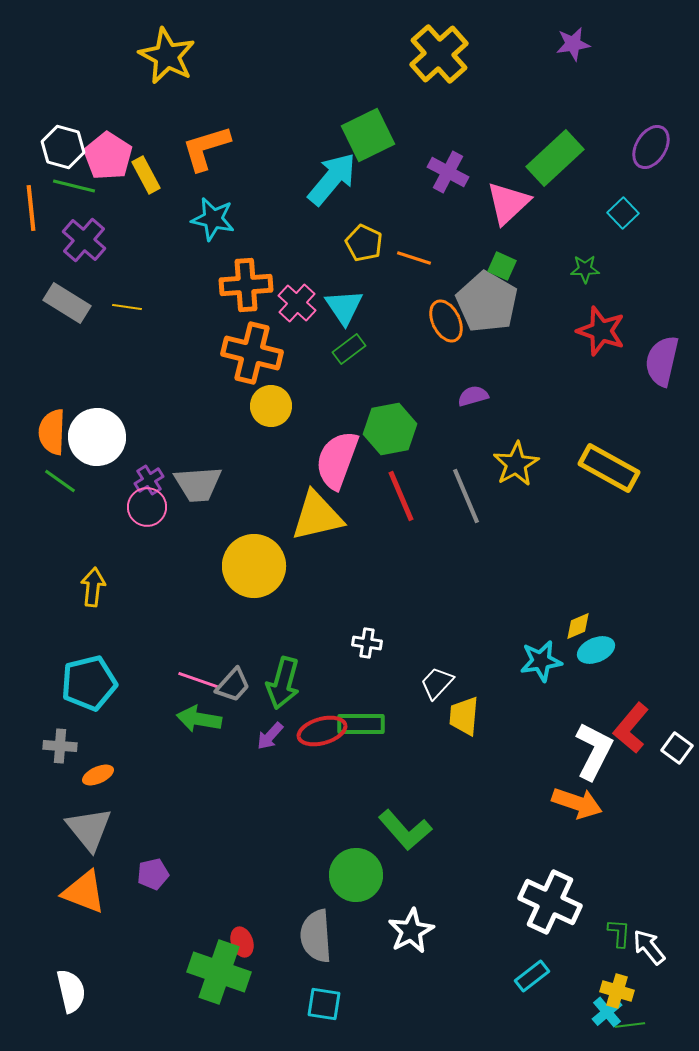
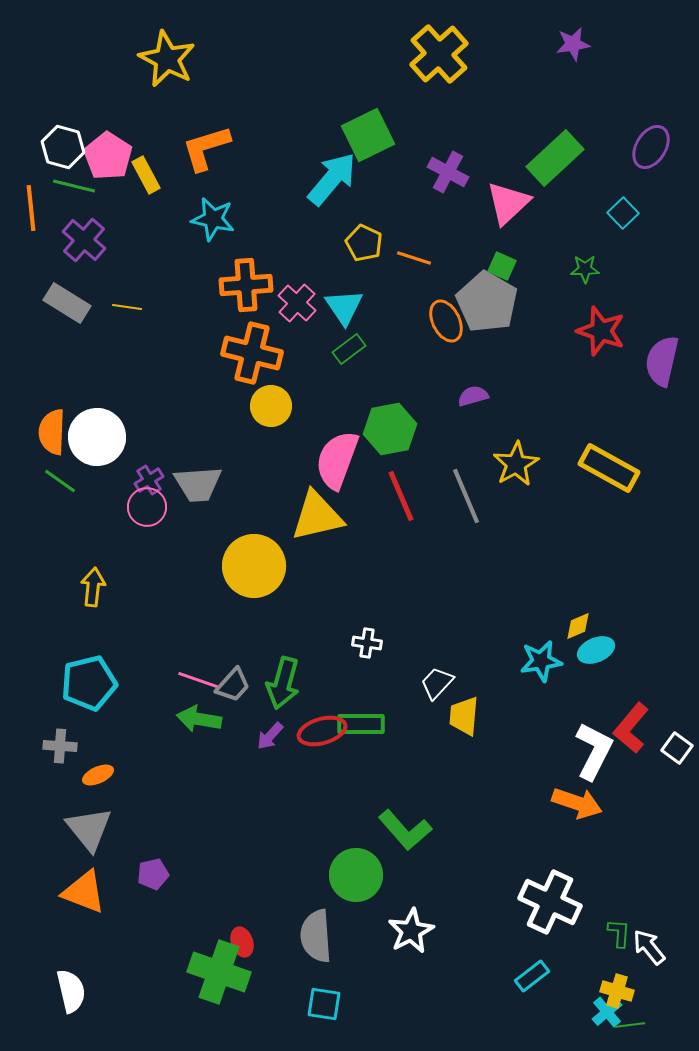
yellow star at (167, 56): moved 3 px down
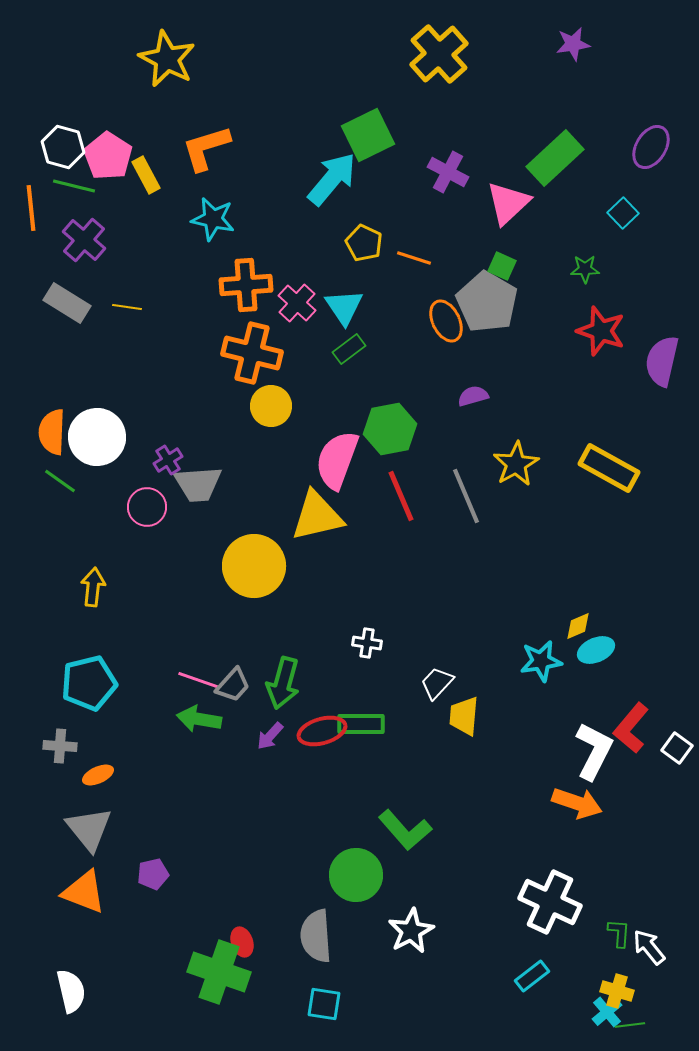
purple cross at (149, 480): moved 19 px right, 20 px up
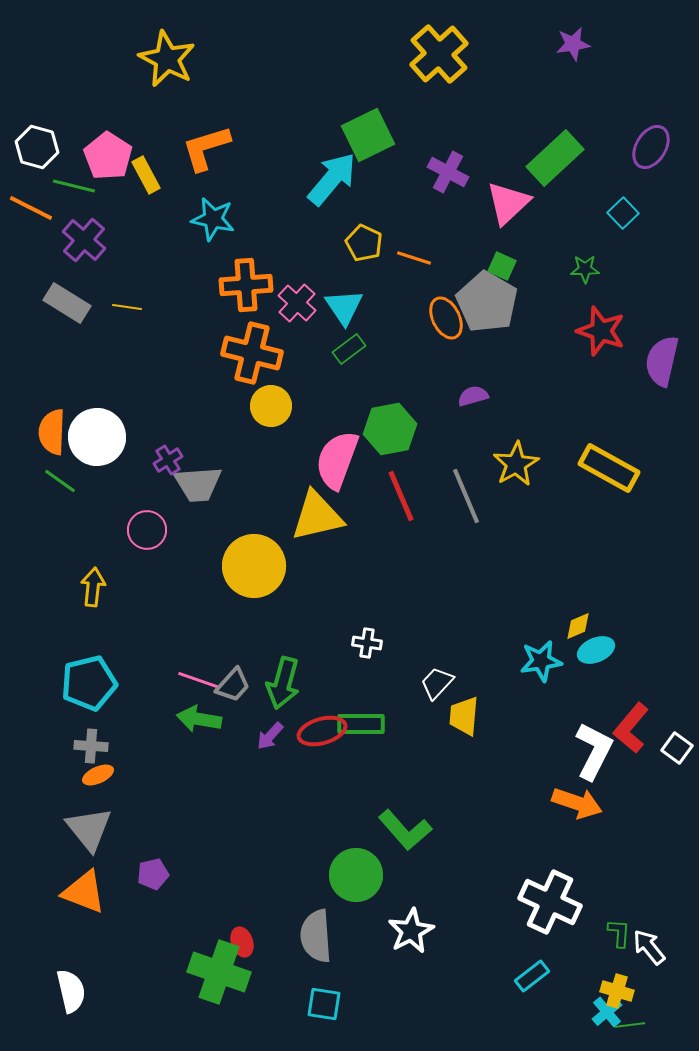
white hexagon at (63, 147): moved 26 px left
orange line at (31, 208): rotated 57 degrees counterclockwise
orange ellipse at (446, 321): moved 3 px up
pink circle at (147, 507): moved 23 px down
gray cross at (60, 746): moved 31 px right
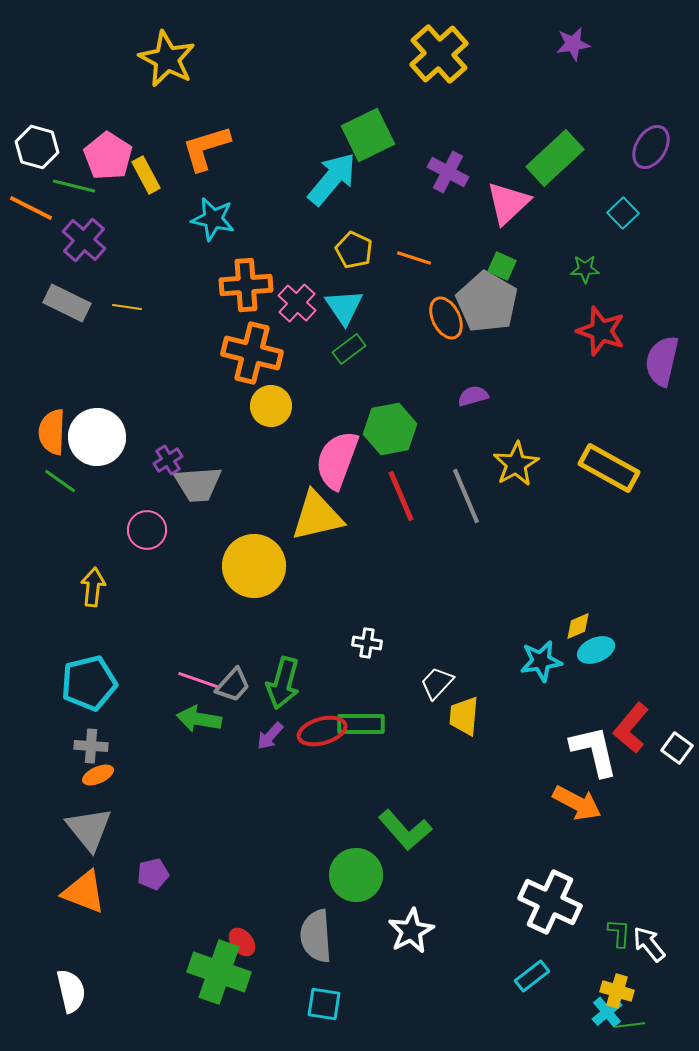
yellow pentagon at (364, 243): moved 10 px left, 7 px down
gray rectangle at (67, 303): rotated 6 degrees counterclockwise
white L-shape at (594, 751): rotated 40 degrees counterclockwise
orange arrow at (577, 803): rotated 9 degrees clockwise
red ellipse at (242, 942): rotated 20 degrees counterclockwise
white arrow at (649, 947): moved 3 px up
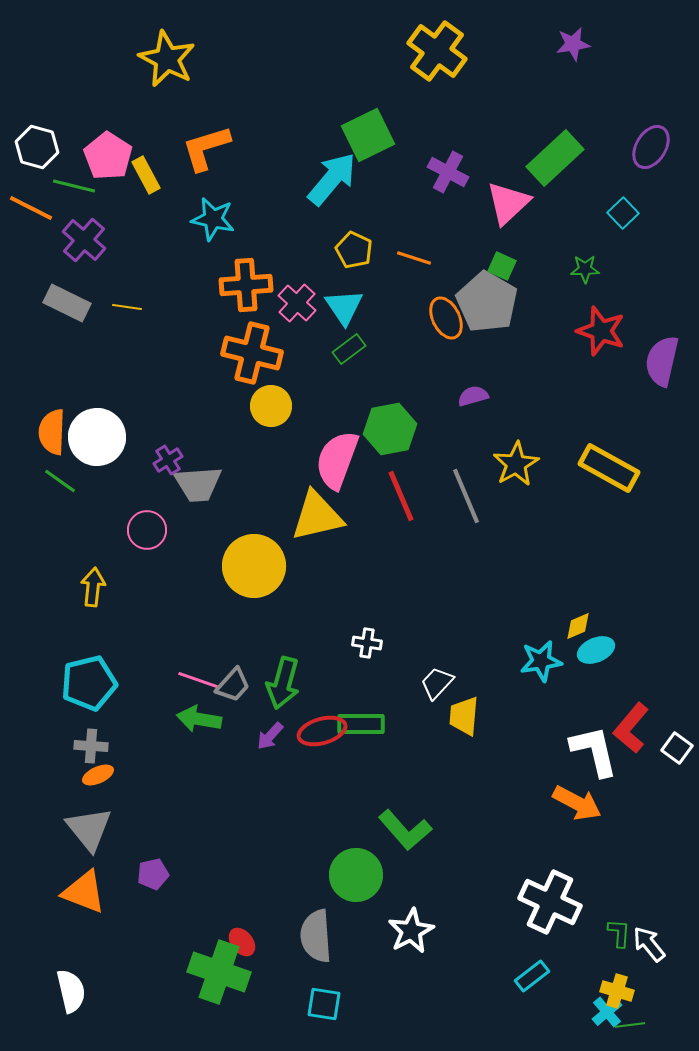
yellow cross at (439, 54): moved 2 px left, 3 px up; rotated 12 degrees counterclockwise
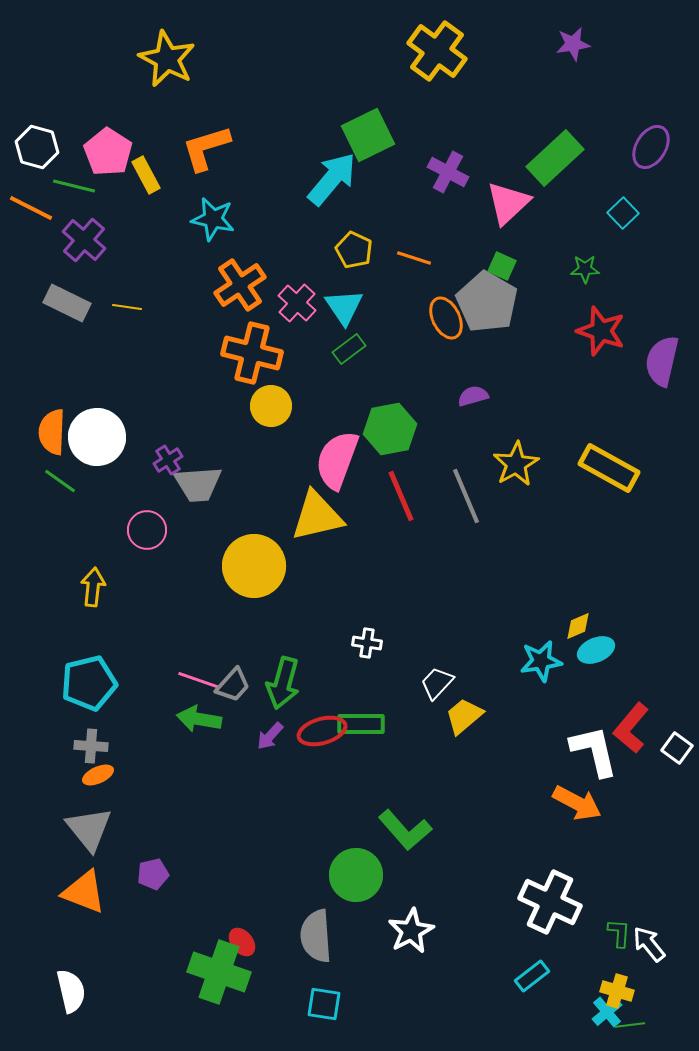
pink pentagon at (108, 156): moved 4 px up
orange cross at (246, 285): moved 6 px left; rotated 30 degrees counterclockwise
yellow trapezoid at (464, 716): rotated 45 degrees clockwise
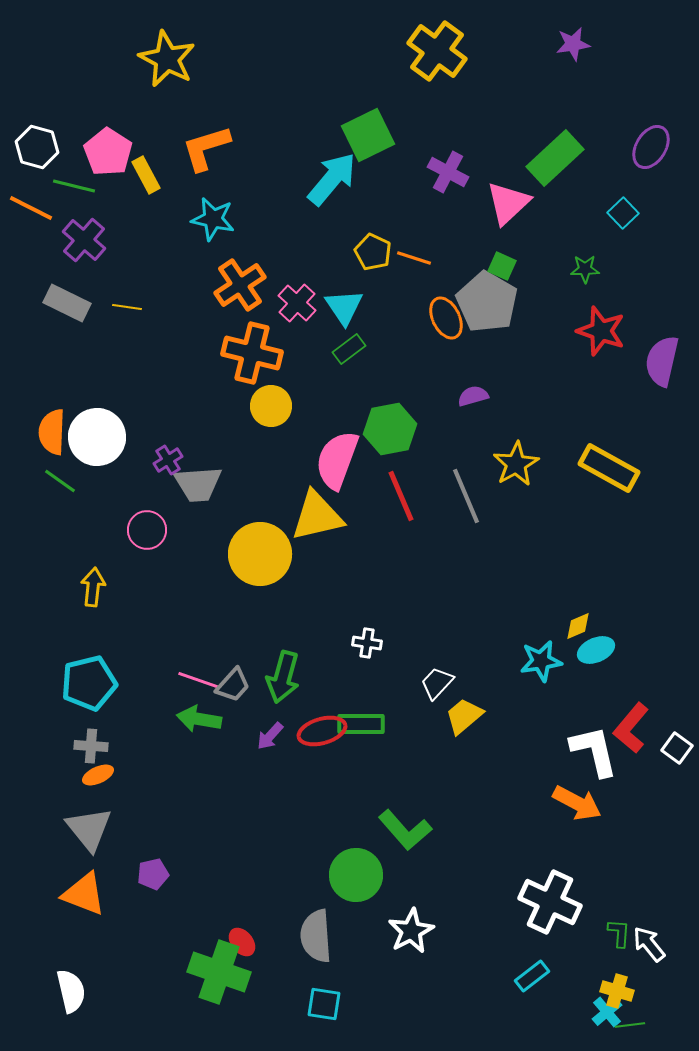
yellow pentagon at (354, 250): moved 19 px right, 2 px down
yellow circle at (254, 566): moved 6 px right, 12 px up
green arrow at (283, 683): moved 6 px up
orange triangle at (84, 892): moved 2 px down
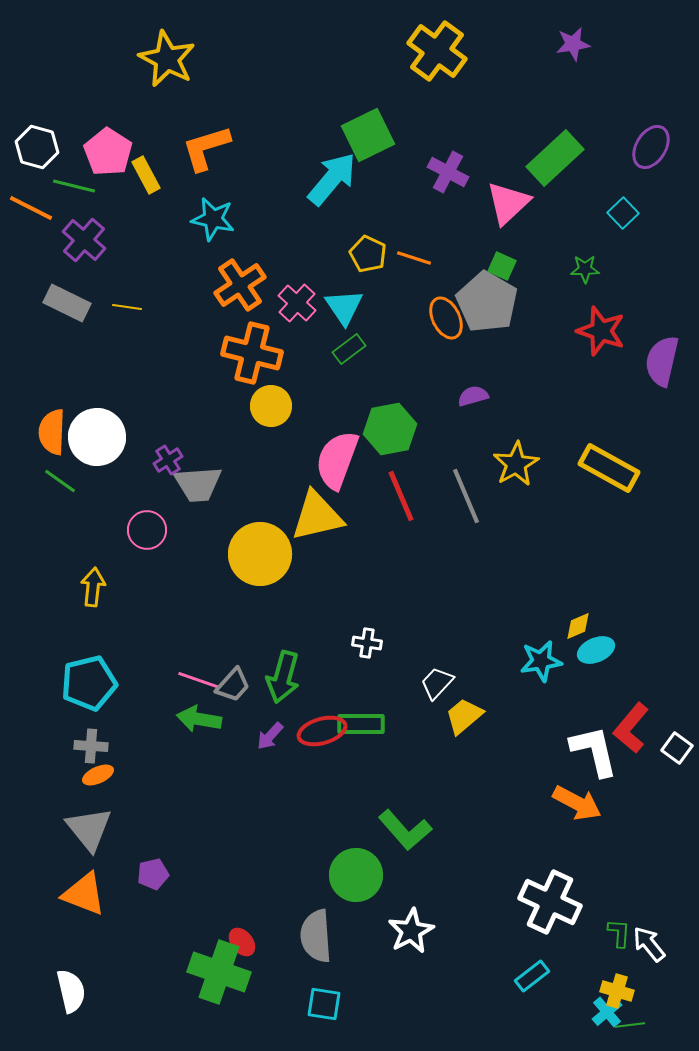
yellow pentagon at (373, 252): moved 5 px left, 2 px down
